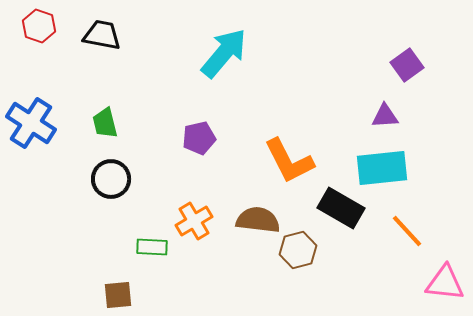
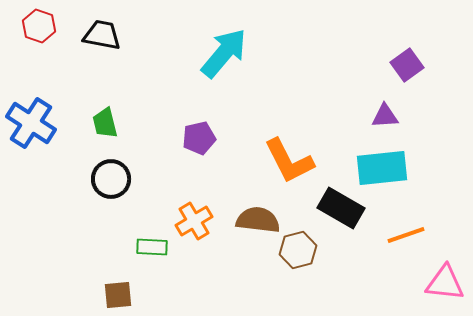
orange line: moved 1 px left, 4 px down; rotated 66 degrees counterclockwise
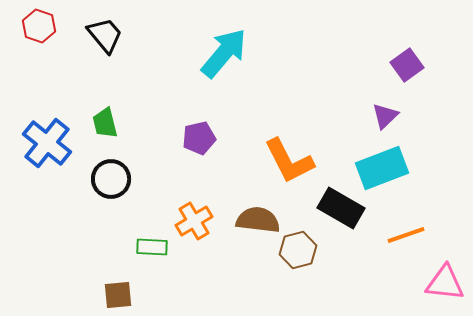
black trapezoid: moved 3 px right; rotated 39 degrees clockwise
purple triangle: rotated 40 degrees counterclockwise
blue cross: moved 16 px right, 20 px down; rotated 6 degrees clockwise
cyan rectangle: rotated 15 degrees counterclockwise
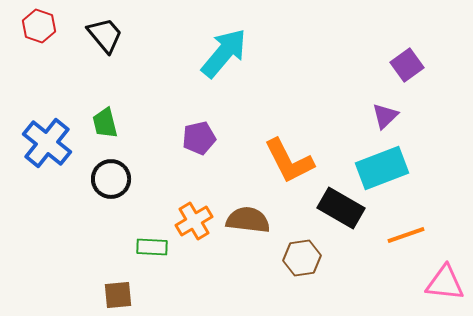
brown semicircle: moved 10 px left
brown hexagon: moved 4 px right, 8 px down; rotated 6 degrees clockwise
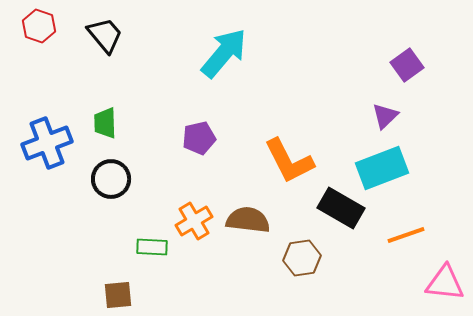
green trapezoid: rotated 12 degrees clockwise
blue cross: rotated 30 degrees clockwise
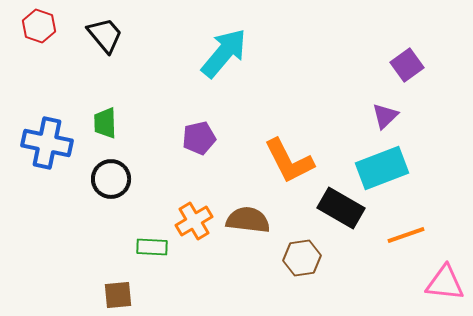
blue cross: rotated 33 degrees clockwise
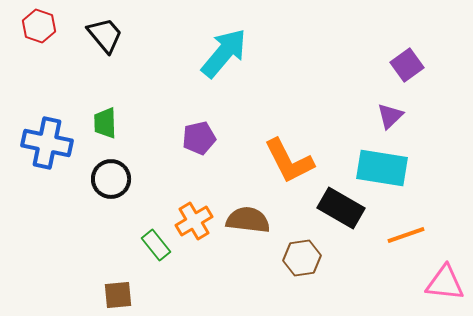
purple triangle: moved 5 px right
cyan rectangle: rotated 30 degrees clockwise
green rectangle: moved 4 px right, 2 px up; rotated 48 degrees clockwise
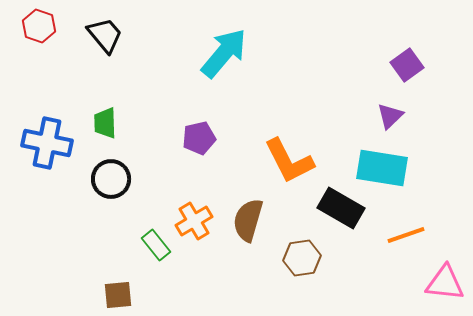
brown semicircle: rotated 81 degrees counterclockwise
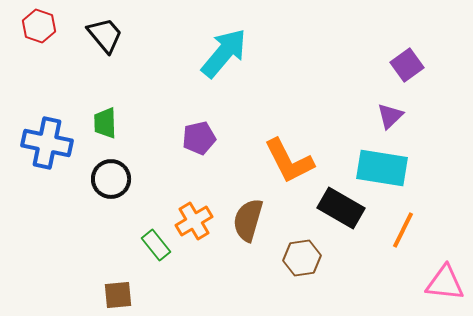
orange line: moved 3 px left, 5 px up; rotated 45 degrees counterclockwise
